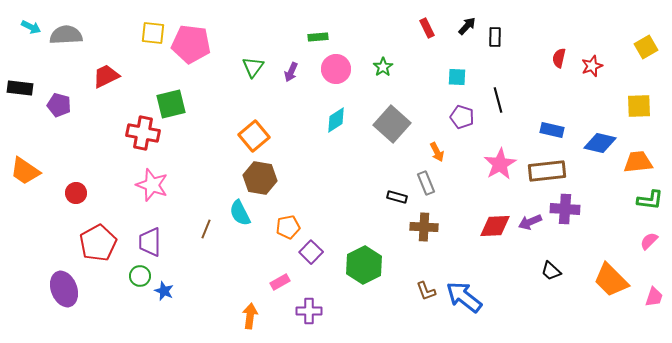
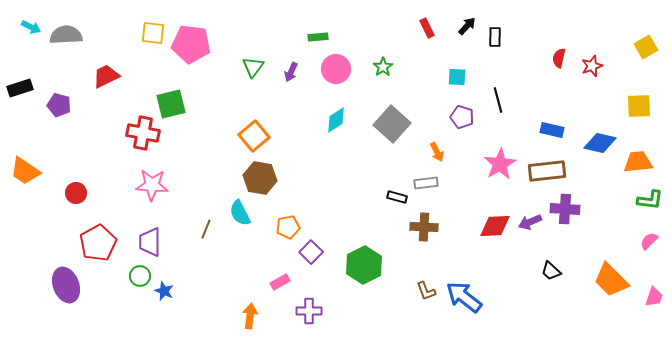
black rectangle at (20, 88): rotated 25 degrees counterclockwise
gray rectangle at (426, 183): rotated 75 degrees counterclockwise
pink star at (152, 185): rotated 16 degrees counterclockwise
purple ellipse at (64, 289): moved 2 px right, 4 px up
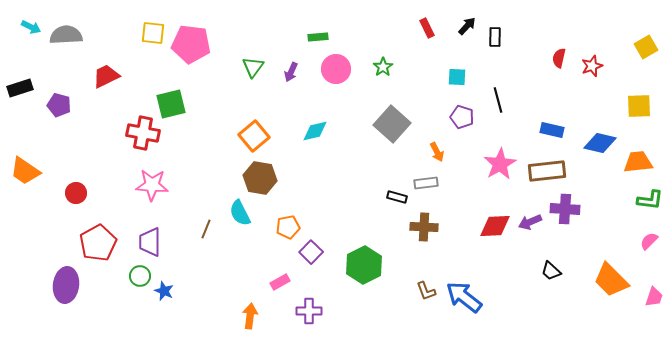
cyan diamond at (336, 120): moved 21 px left, 11 px down; rotated 20 degrees clockwise
purple ellipse at (66, 285): rotated 28 degrees clockwise
